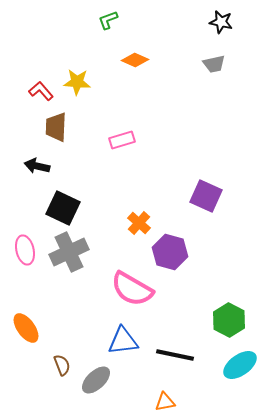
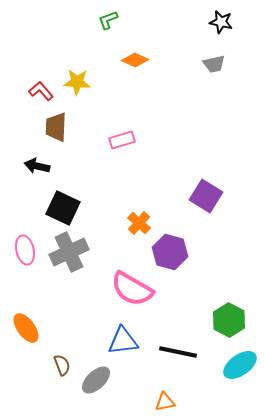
purple square: rotated 8 degrees clockwise
black line: moved 3 px right, 3 px up
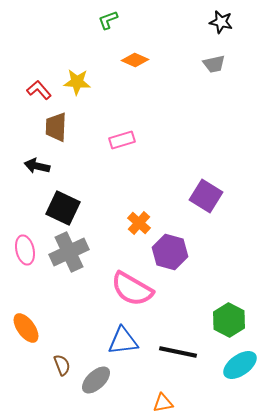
red L-shape: moved 2 px left, 1 px up
orange triangle: moved 2 px left, 1 px down
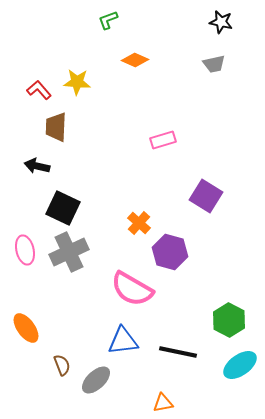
pink rectangle: moved 41 px right
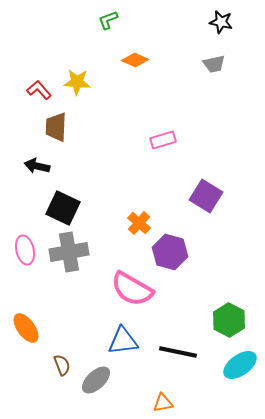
gray cross: rotated 15 degrees clockwise
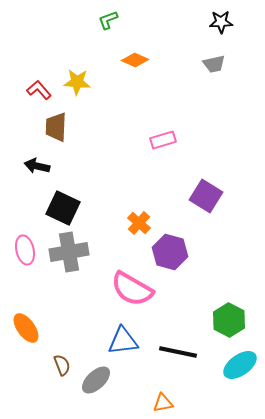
black star: rotated 15 degrees counterclockwise
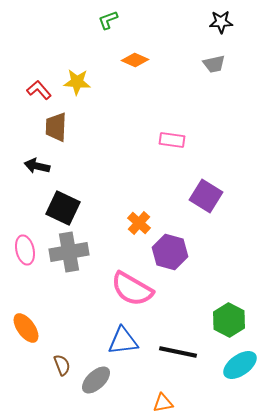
pink rectangle: moved 9 px right; rotated 25 degrees clockwise
